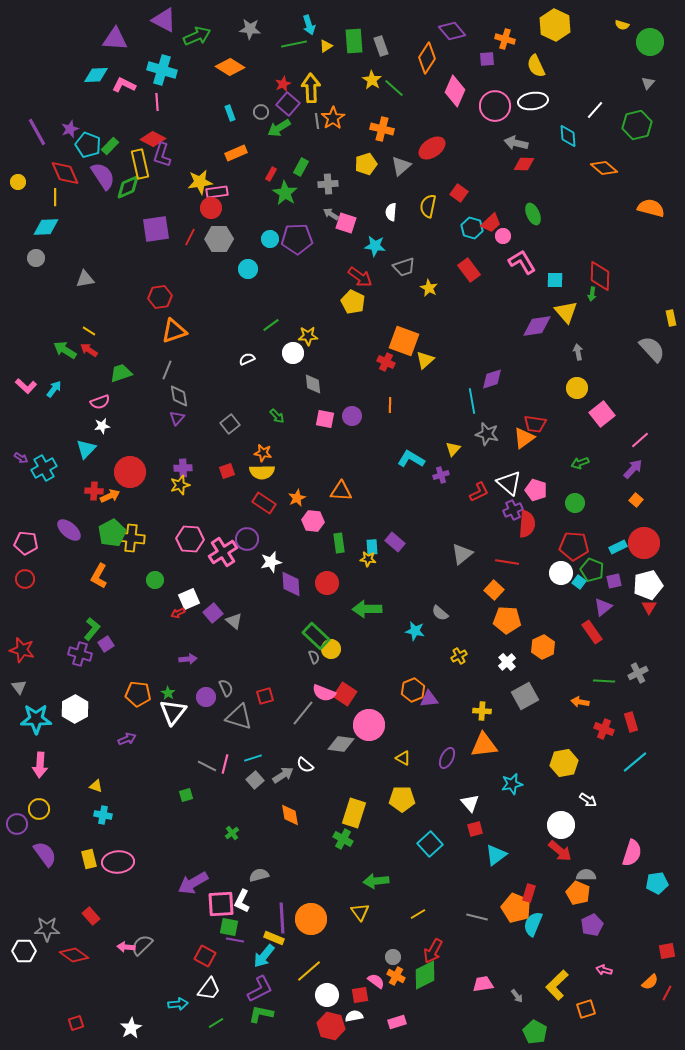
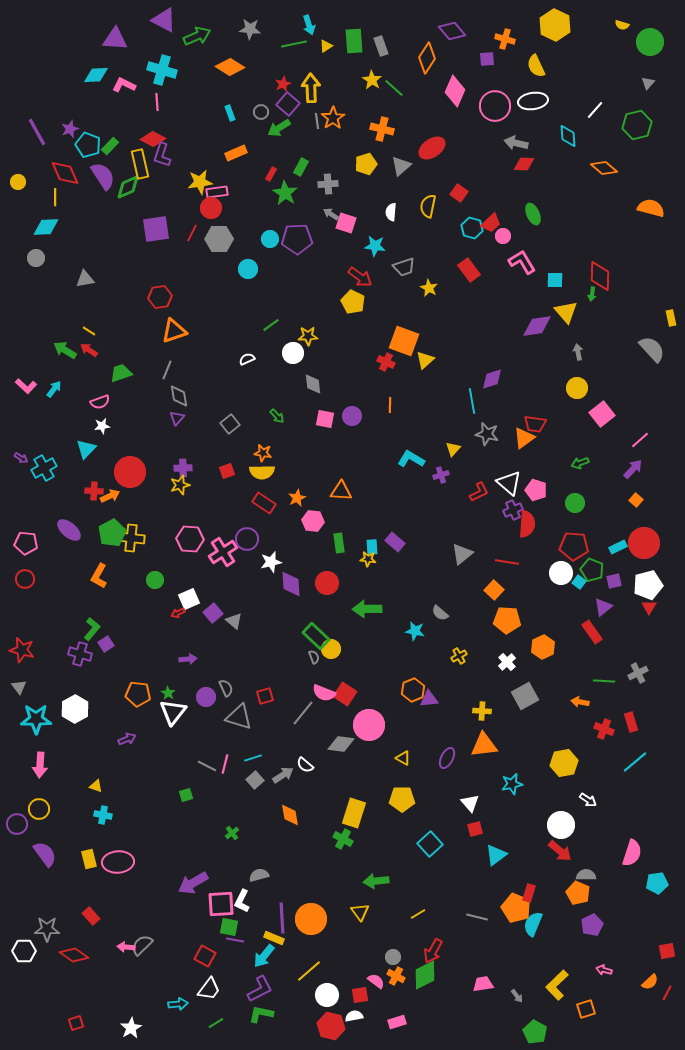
red line at (190, 237): moved 2 px right, 4 px up
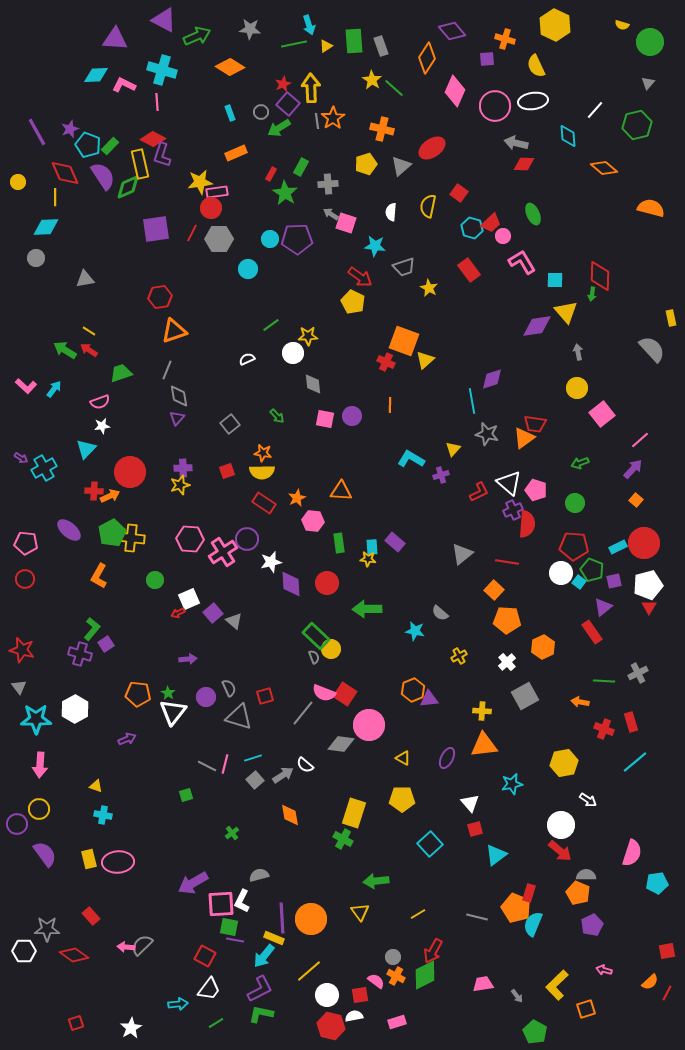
gray semicircle at (226, 688): moved 3 px right
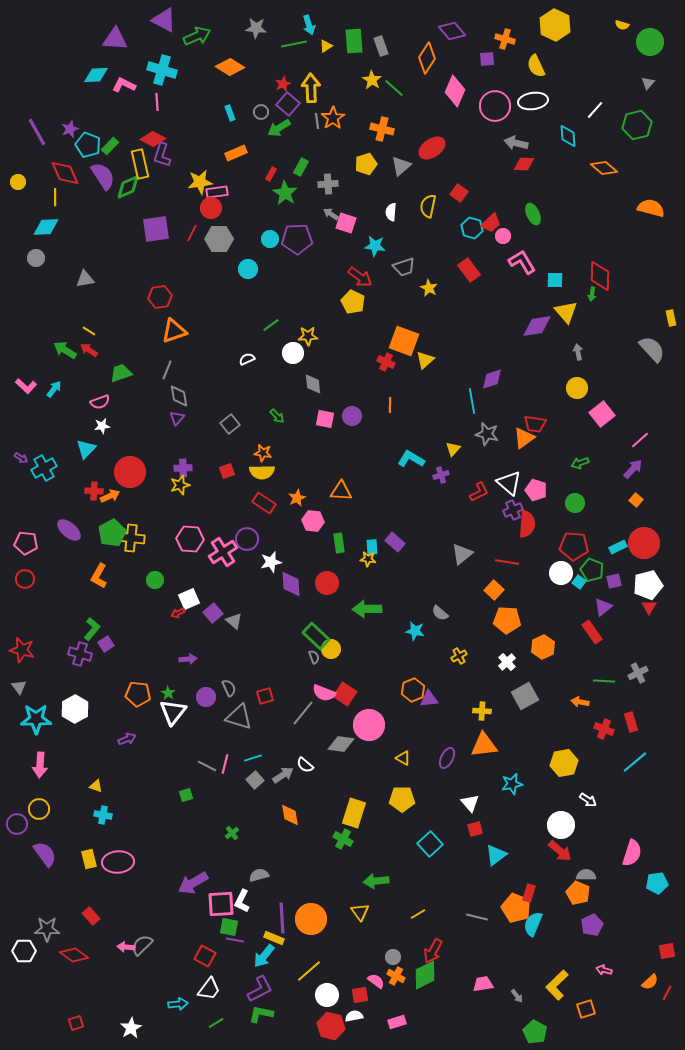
gray star at (250, 29): moved 6 px right, 1 px up
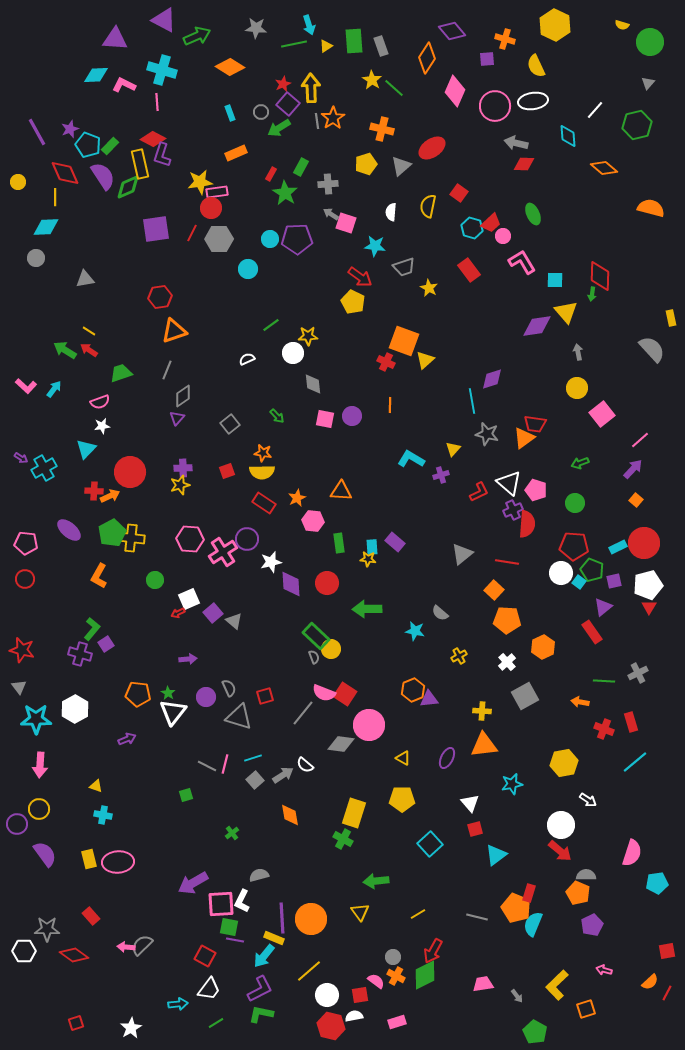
gray diamond at (179, 396): moved 4 px right; rotated 65 degrees clockwise
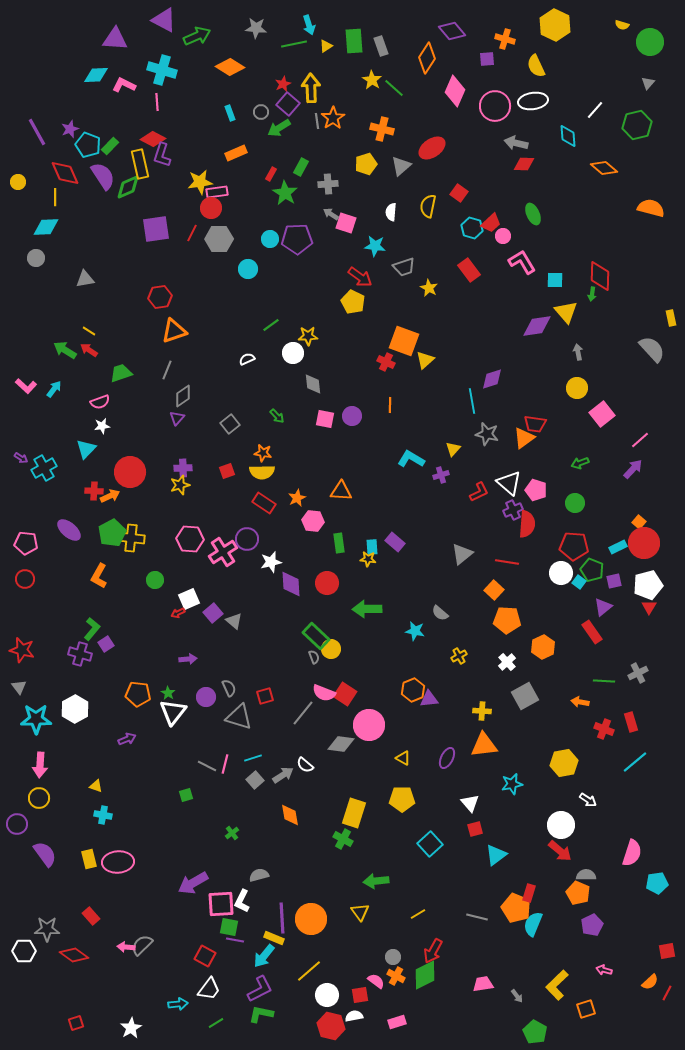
orange square at (636, 500): moved 3 px right, 22 px down
yellow circle at (39, 809): moved 11 px up
